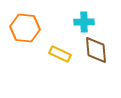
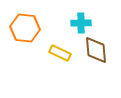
cyan cross: moved 3 px left, 1 px down
yellow rectangle: moved 1 px up
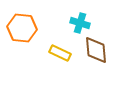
cyan cross: moved 1 px left; rotated 18 degrees clockwise
orange hexagon: moved 3 px left
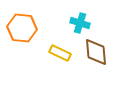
brown diamond: moved 2 px down
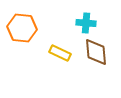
cyan cross: moved 6 px right; rotated 12 degrees counterclockwise
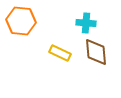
orange hexagon: moved 1 px left, 7 px up
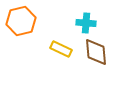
orange hexagon: rotated 20 degrees counterclockwise
yellow rectangle: moved 1 px right, 4 px up
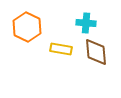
orange hexagon: moved 6 px right, 6 px down; rotated 20 degrees counterclockwise
yellow rectangle: rotated 15 degrees counterclockwise
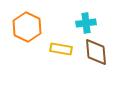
cyan cross: rotated 12 degrees counterclockwise
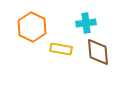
orange hexagon: moved 5 px right
brown diamond: moved 2 px right
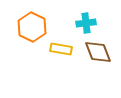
brown diamond: rotated 16 degrees counterclockwise
